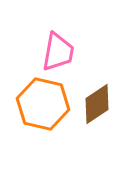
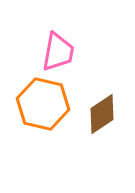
brown diamond: moved 5 px right, 10 px down
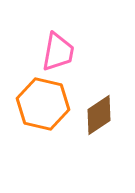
brown diamond: moved 3 px left, 1 px down
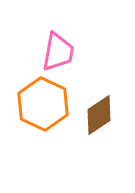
orange hexagon: rotated 12 degrees clockwise
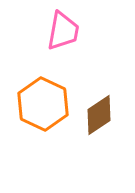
pink trapezoid: moved 5 px right, 21 px up
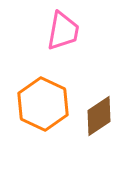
brown diamond: moved 1 px down
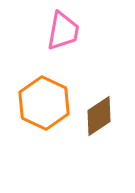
orange hexagon: moved 1 px right, 1 px up
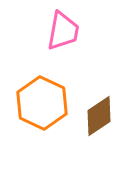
orange hexagon: moved 2 px left
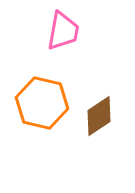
orange hexagon: rotated 12 degrees counterclockwise
